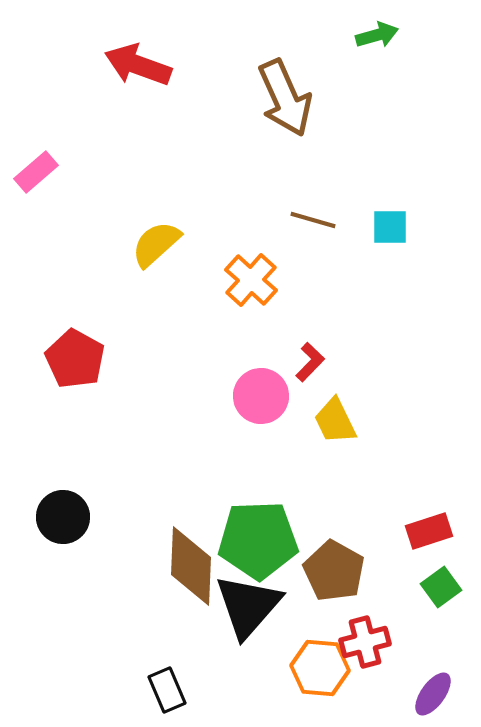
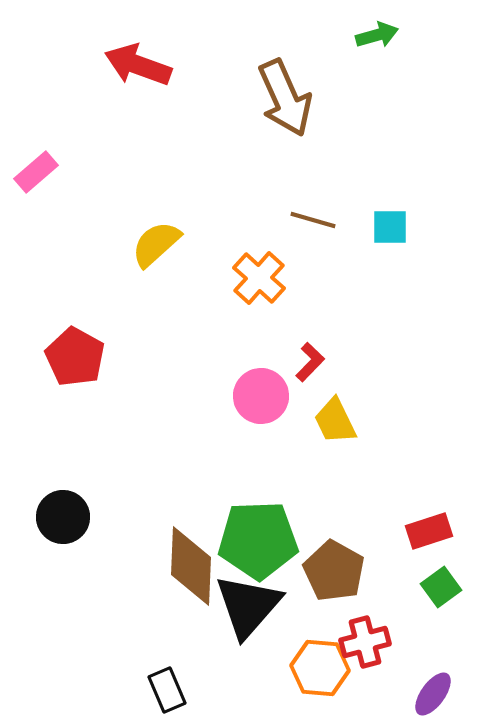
orange cross: moved 8 px right, 2 px up
red pentagon: moved 2 px up
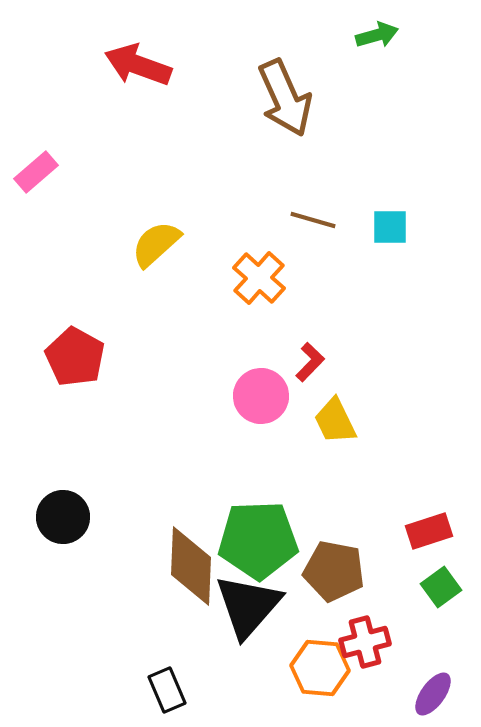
brown pentagon: rotated 18 degrees counterclockwise
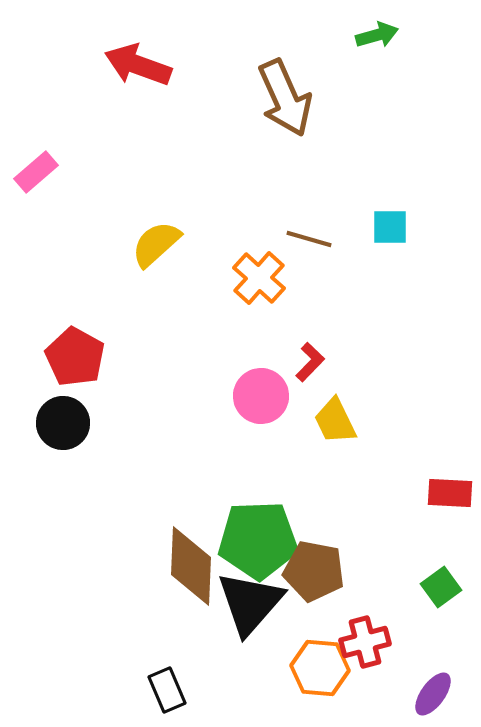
brown line: moved 4 px left, 19 px down
black circle: moved 94 px up
red rectangle: moved 21 px right, 38 px up; rotated 21 degrees clockwise
brown pentagon: moved 20 px left
black triangle: moved 2 px right, 3 px up
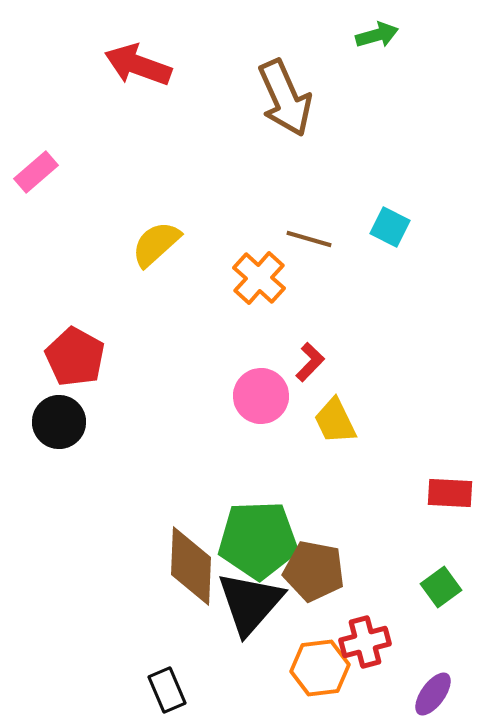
cyan square: rotated 27 degrees clockwise
black circle: moved 4 px left, 1 px up
orange hexagon: rotated 12 degrees counterclockwise
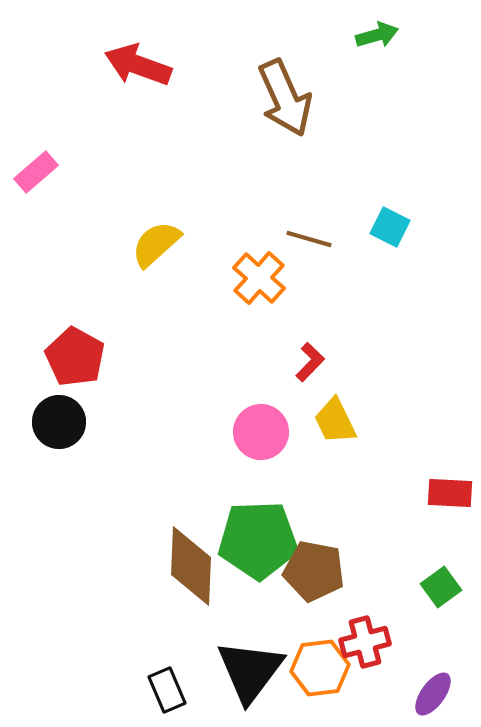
pink circle: moved 36 px down
black triangle: moved 68 px down; rotated 4 degrees counterclockwise
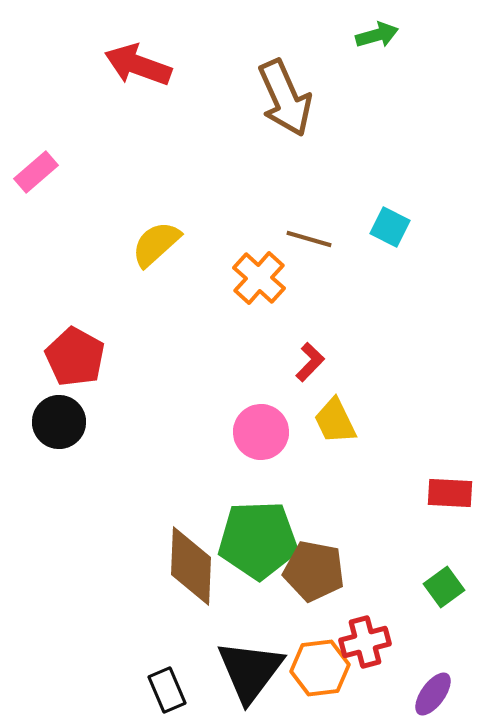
green square: moved 3 px right
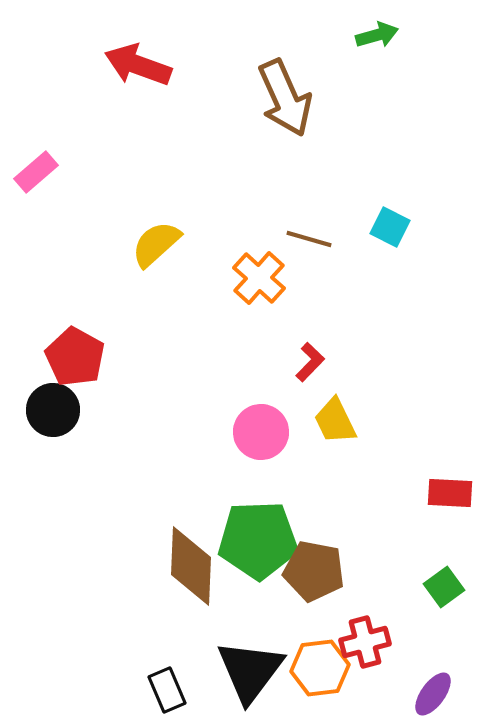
black circle: moved 6 px left, 12 px up
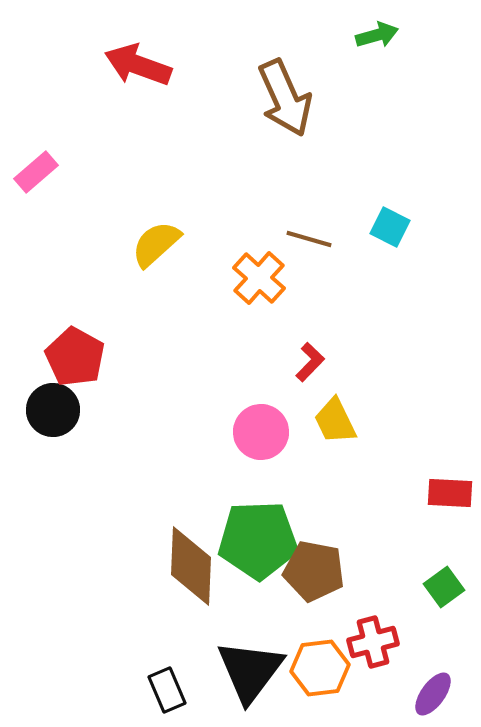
red cross: moved 8 px right
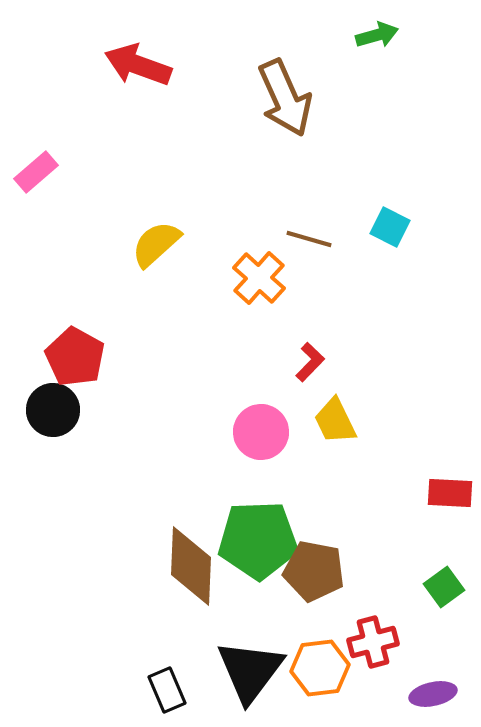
purple ellipse: rotated 42 degrees clockwise
